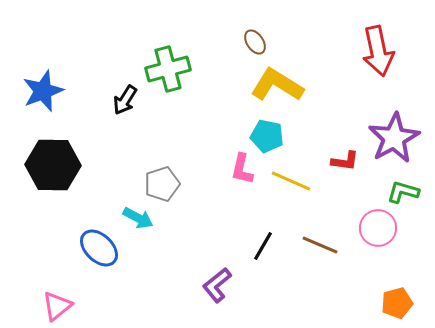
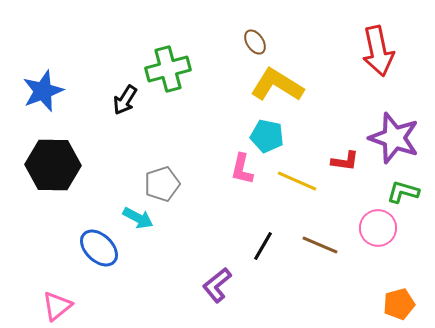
purple star: rotated 24 degrees counterclockwise
yellow line: moved 6 px right
orange pentagon: moved 2 px right, 1 px down
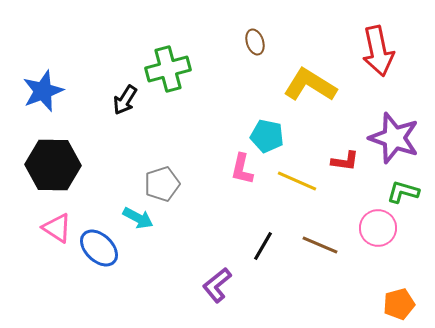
brown ellipse: rotated 15 degrees clockwise
yellow L-shape: moved 33 px right
pink triangle: moved 78 px up; rotated 48 degrees counterclockwise
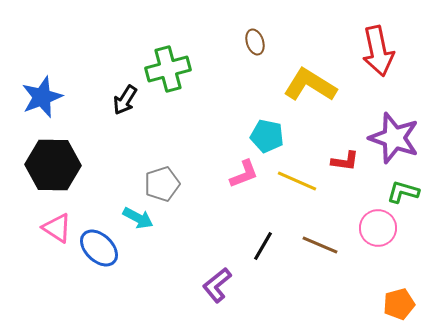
blue star: moved 1 px left, 6 px down
pink L-shape: moved 2 px right, 5 px down; rotated 124 degrees counterclockwise
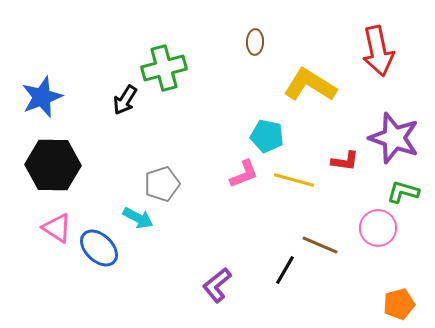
brown ellipse: rotated 20 degrees clockwise
green cross: moved 4 px left, 1 px up
yellow line: moved 3 px left, 1 px up; rotated 9 degrees counterclockwise
black line: moved 22 px right, 24 px down
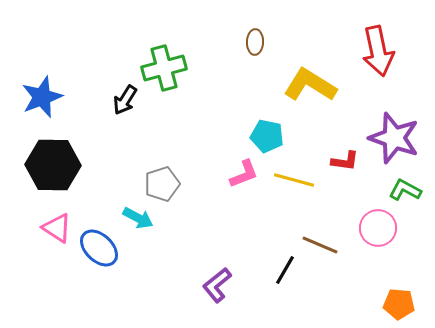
green L-shape: moved 2 px right, 2 px up; rotated 12 degrees clockwise
orange pentagon: rotated 20 degrees clockwise
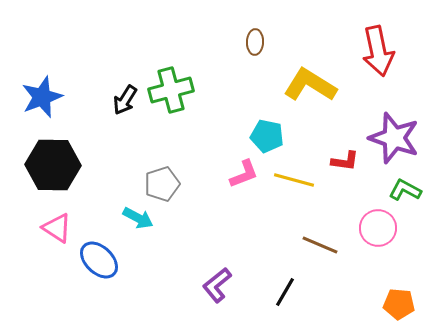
green cross: moved 7 px right, 22 px down
blue ellipse: moved 12 px down
black line: moved 22 px down
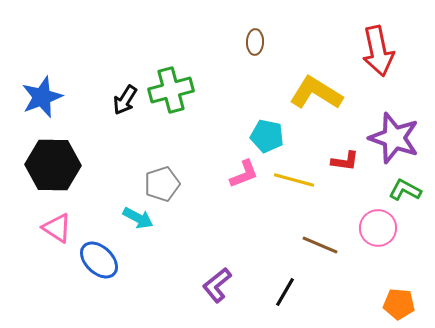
yellow L-shape: moved 6 px right, 8 px down
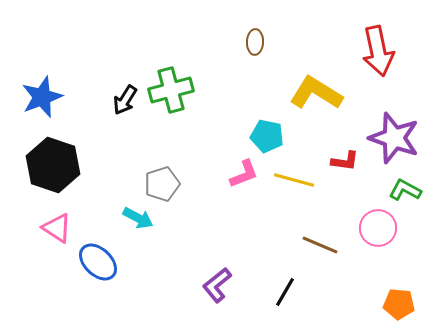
black hexagon: rotated 18 degrees clockwise
blue ellipse: moved 1 px left, 2 px down
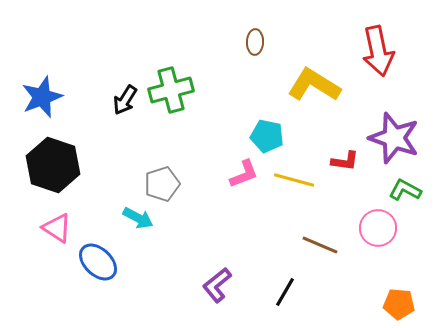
yellow L-shape: moved 2 px left, 8 px up
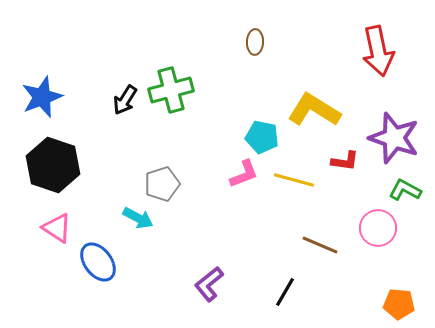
yellow L-shape: moved 25 px down
cyan pentagon: moved 5 px left, 1 px down
blue ellipse: rotated 9 degrees clockwise
purple L-shape: moved 8 px left, 1 px up
